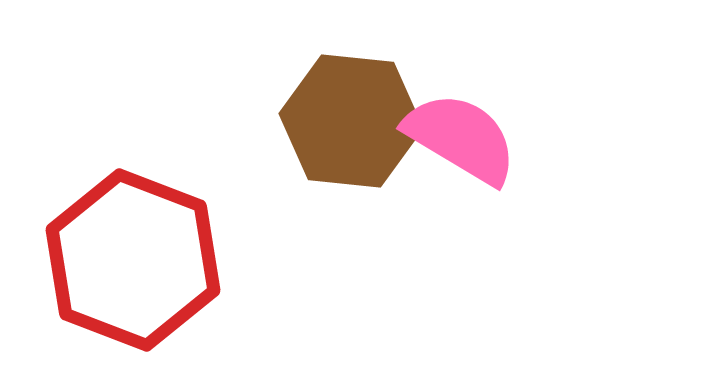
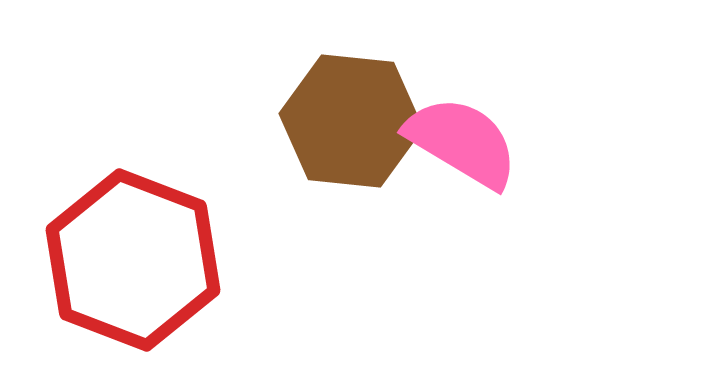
pink semicircle: moved 1 px right, 4 px down
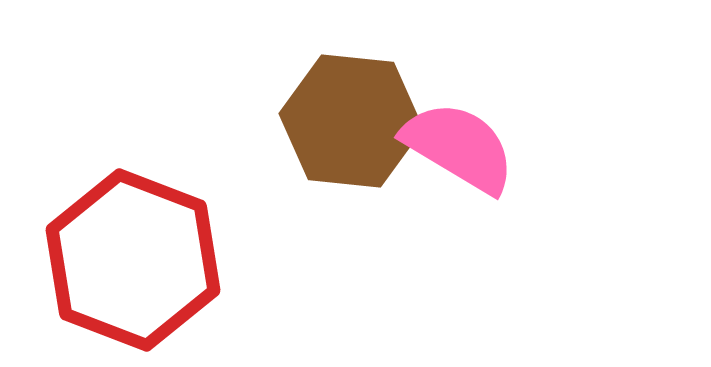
pink semicircle: moved 3 px left, 5 px down
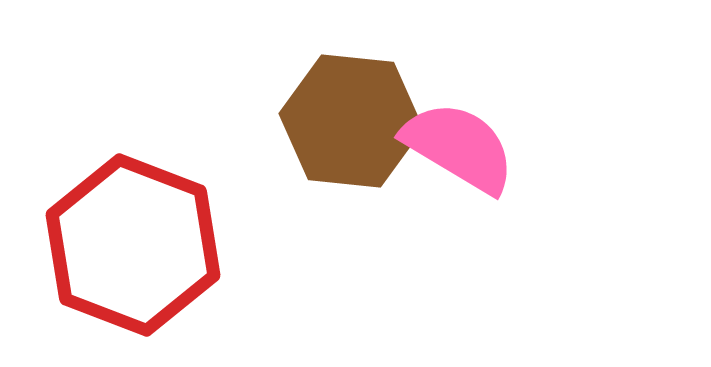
red hexagon: moved 15 px up
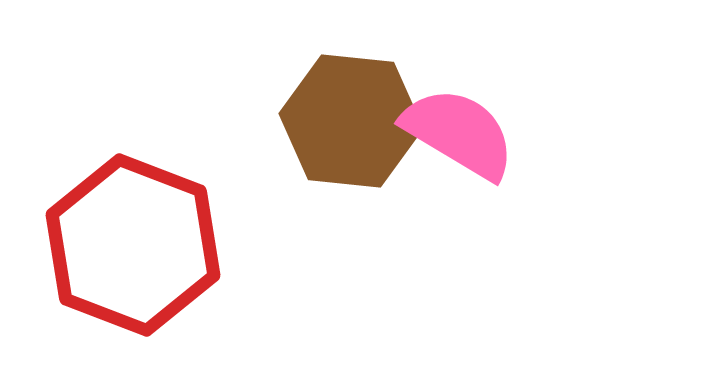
pink semicircle: moved 14 px up
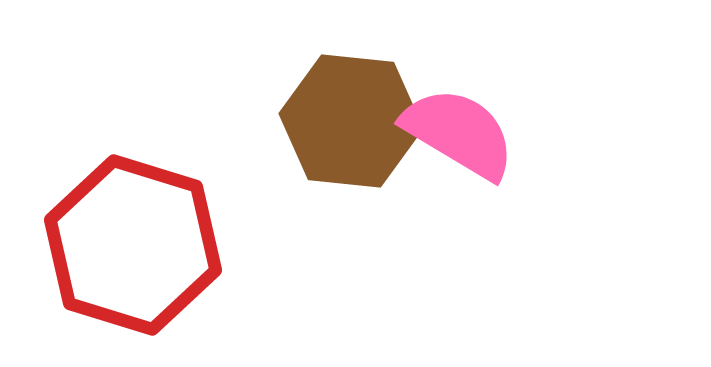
red hexagon: rotated 4 degrees counterclockwise
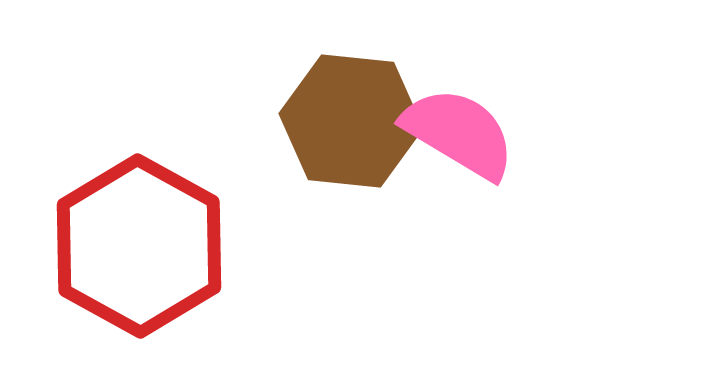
red hexagon: moved 6 px right, 1 px down; rotated 12 degrees clockwise
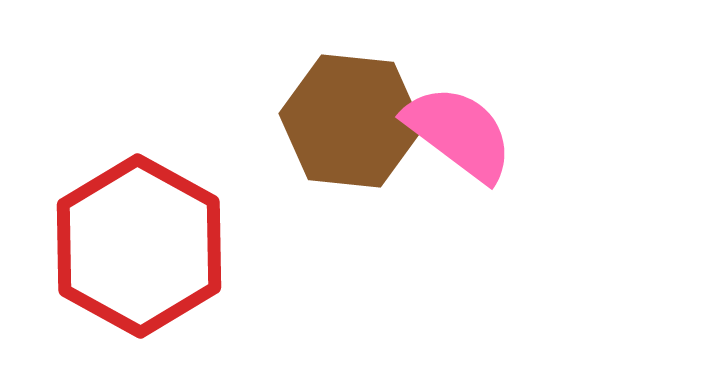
pink semicircle: rotated 6 degrees clockwise
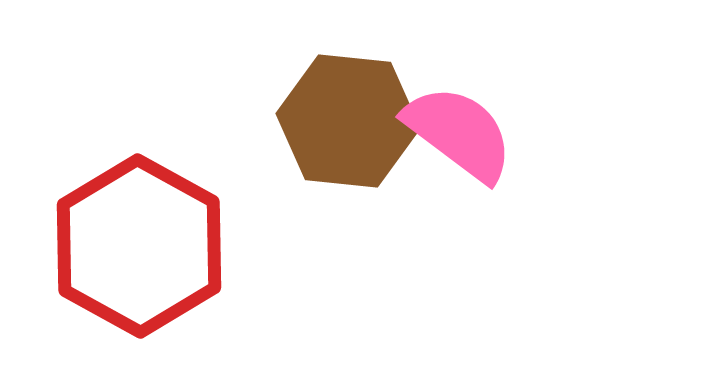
brown hexagon: moved 3 px left
